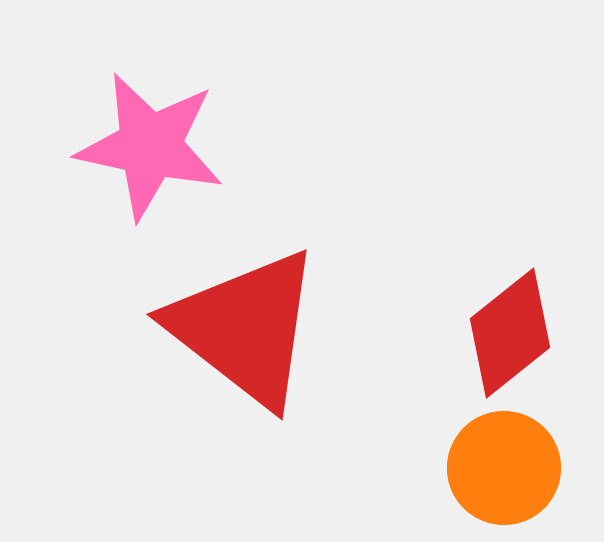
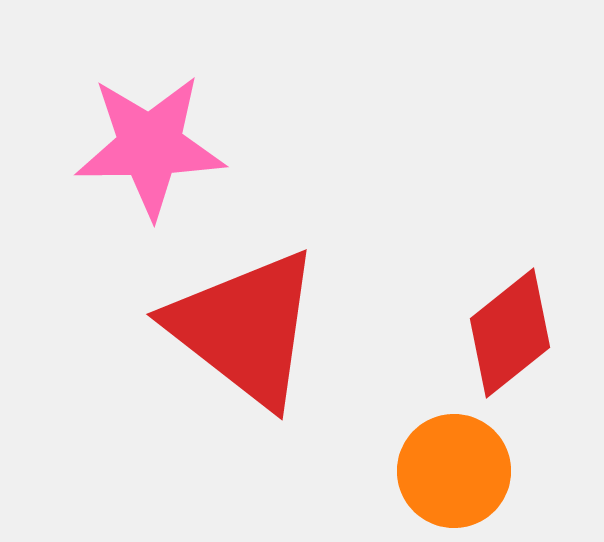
pink star: rotated 13 degrees counterclockwise
orange circle: moved 50 px left, 3 px down
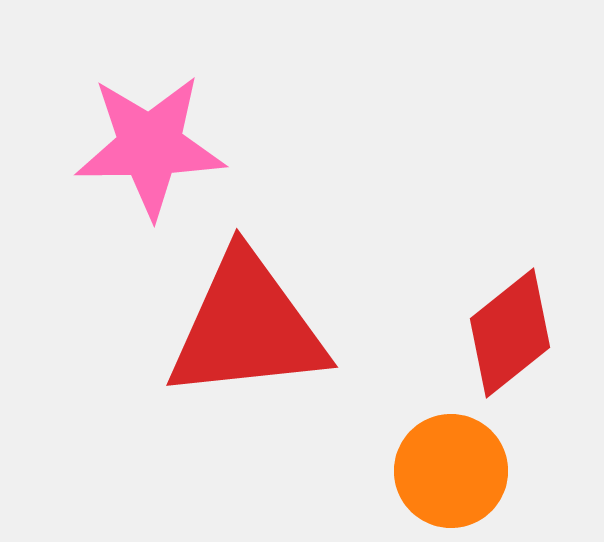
red triangle: moved 2 px right, 1 px up; rotated 44 degrees counterclockwise
orange circle: moved 3 px left
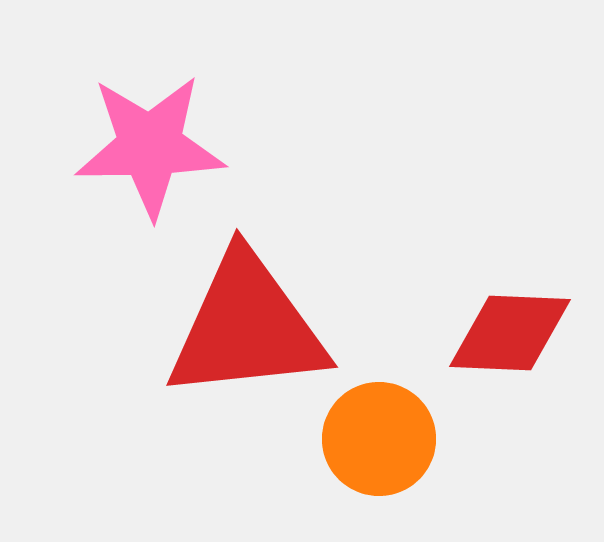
red diamond: rotated 41 degrees clockwise
orange circle: moved 72 px left, 32 px up
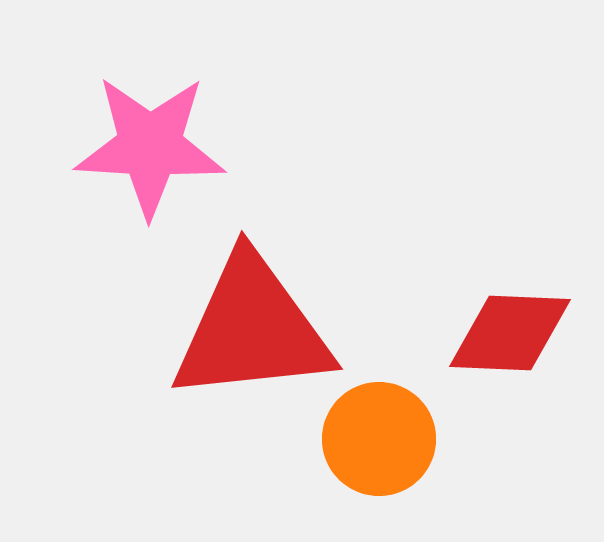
pink star: rotated 4 degrees clockwise
red triangle: moved 5 px right, 2 px down
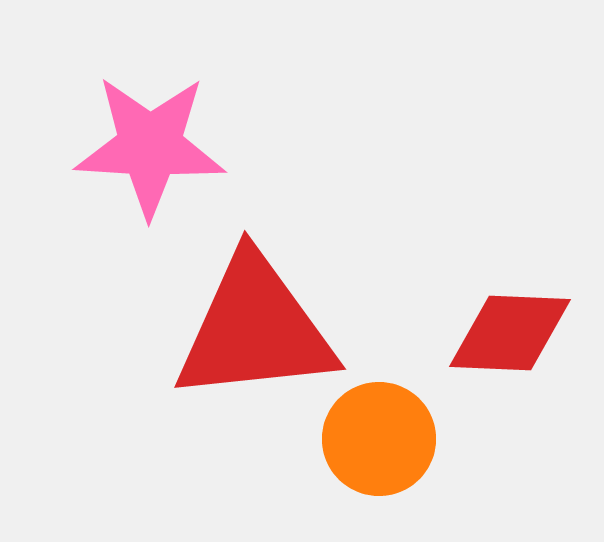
red triangle: moved 3 px right
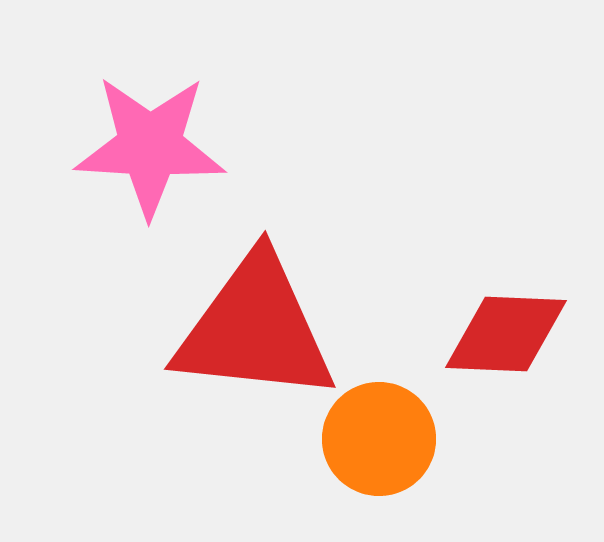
red triangle: rotated 12 degrees clockwise
red diamond: moved 4 px left, 1 px down
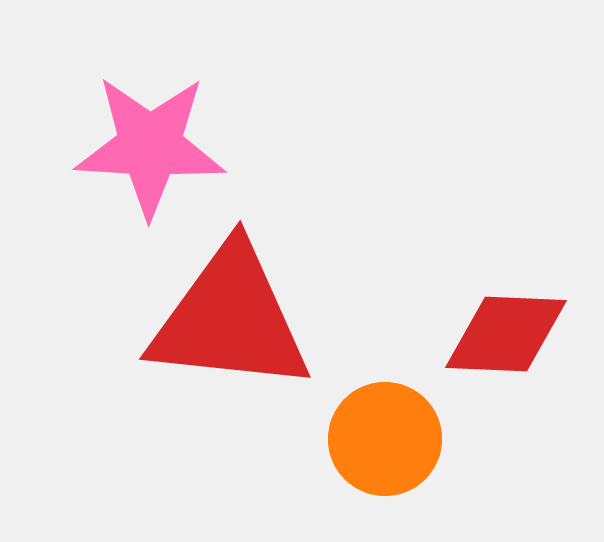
red triangle: moved 25 px left, 10 px up
orange circle: moved 6 px right
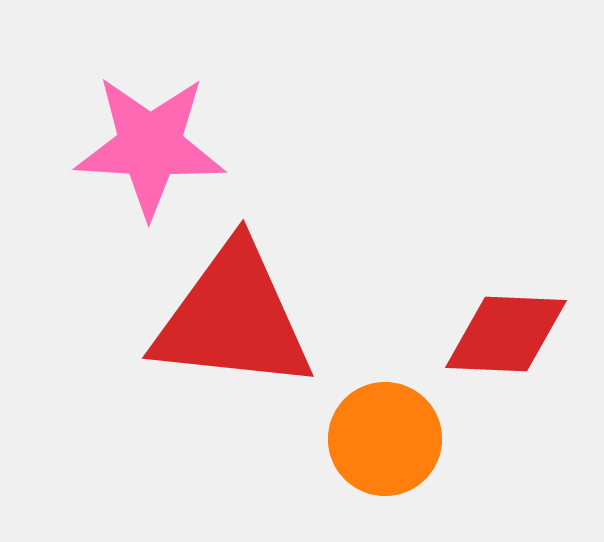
red triangle: moved 3 px right, 1 px up
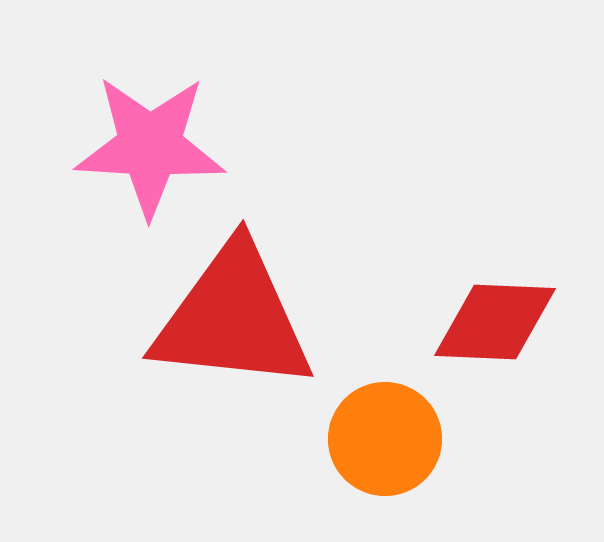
red diamond: moved 11 px left, 12 px up
